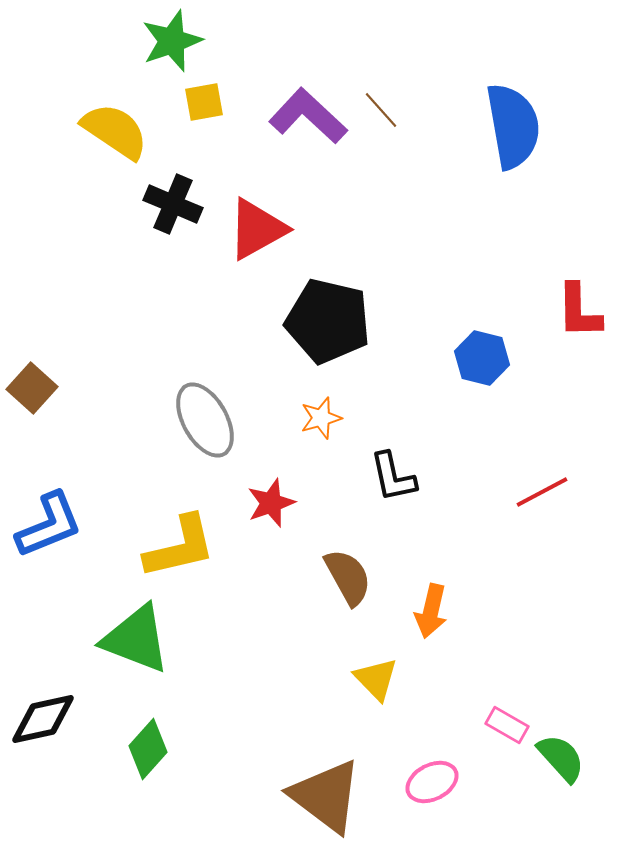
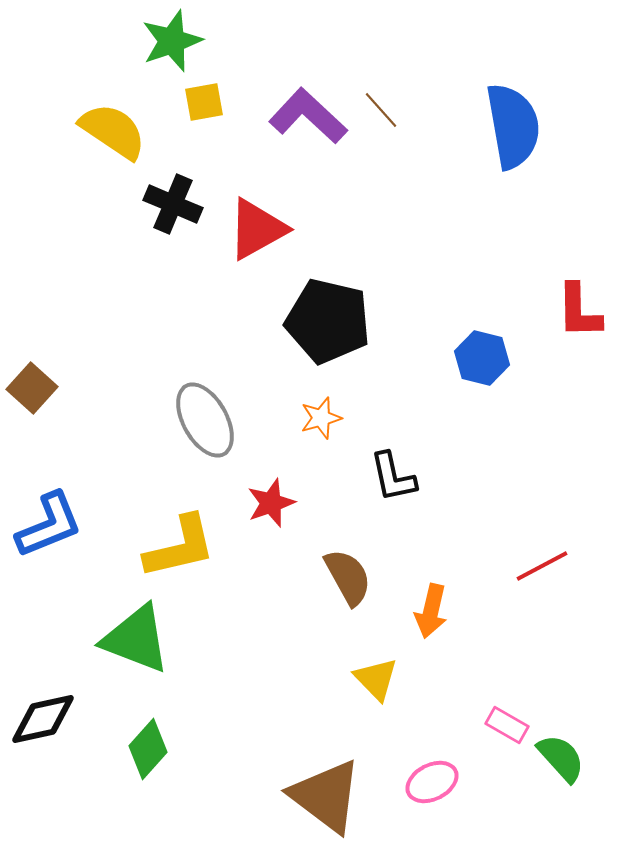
yellow semicircle: moved 2 px left
red line: moved 74 px down
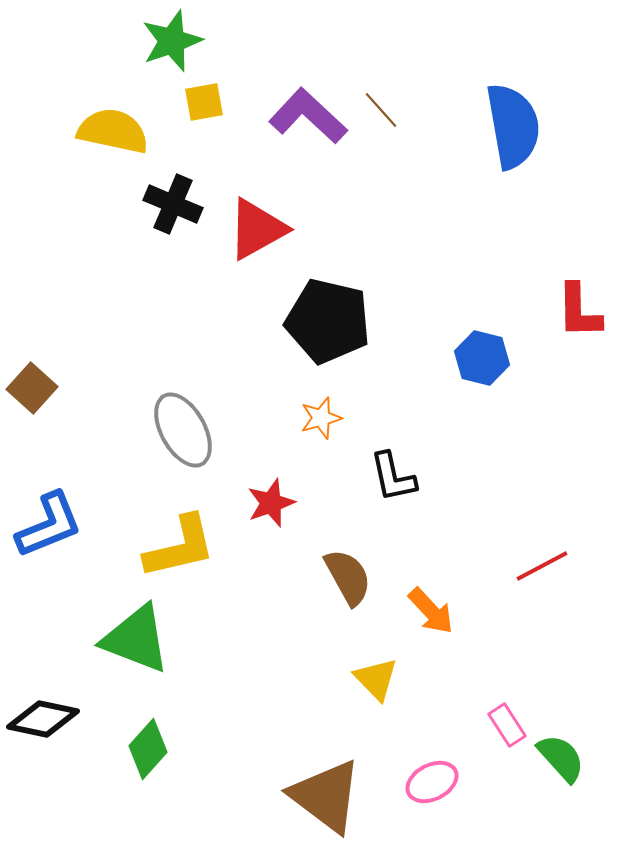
yellow semicircle: rotated 22 degrees counterclockwise
gray ellipse: moved 22 px left, 10 px down
orange arrow: rotated 56 degrees counterclockwise
black diamond: rotated 24 degrees clockwise
pink rectangle: rotated 27 degrees clockwise
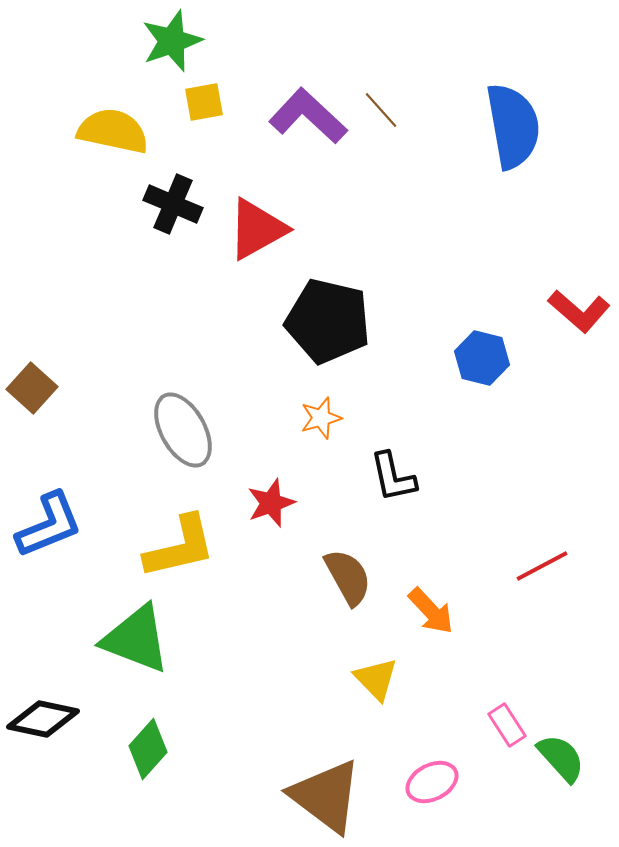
red L-shape: rotated 48 degrees counterclockwise
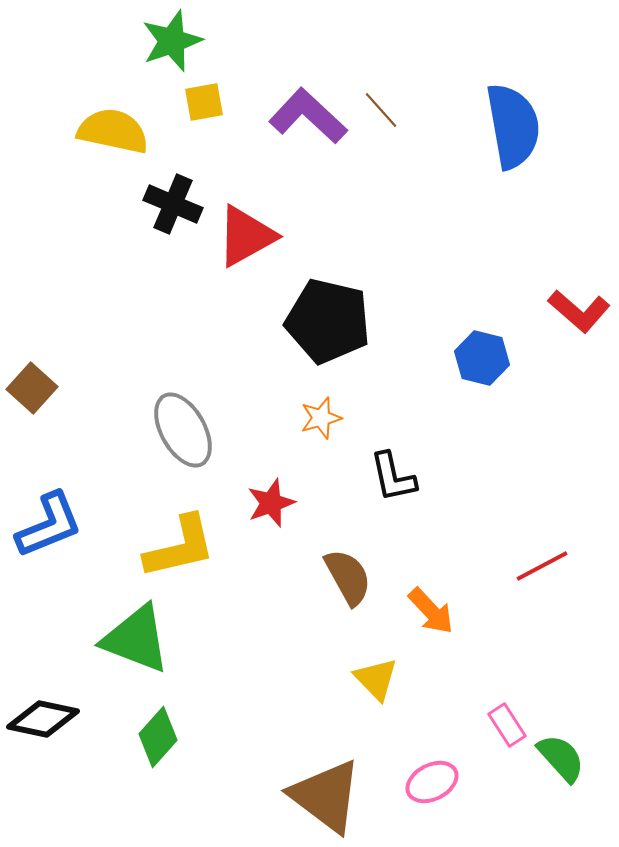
red triangle: moved 11 px left, 7 px down
green diamond: moved 10 px right, 12 px up
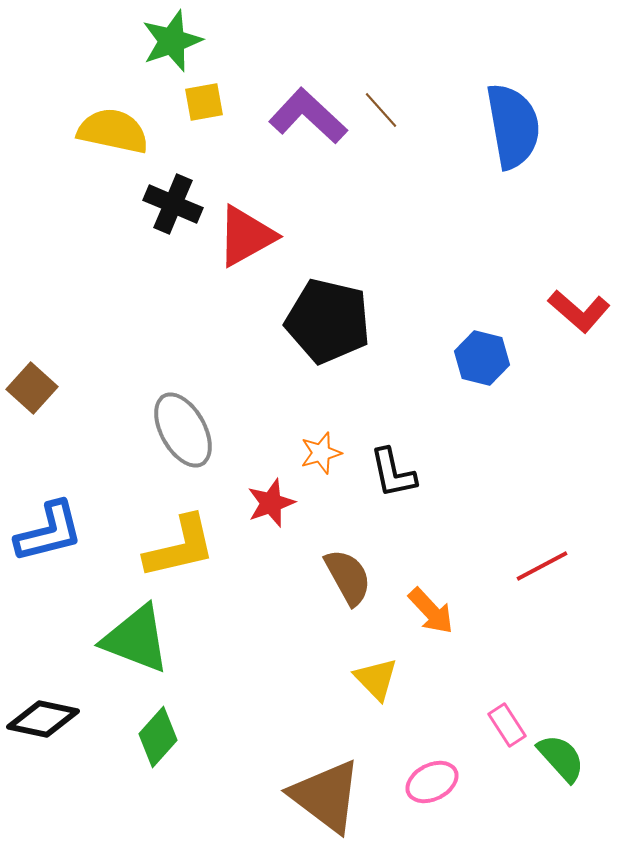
orange star: moved 35 px down
black L-shape: moved 4 px up
blue L-shape: moved 7 px down; rotated 8 degrees clockwise
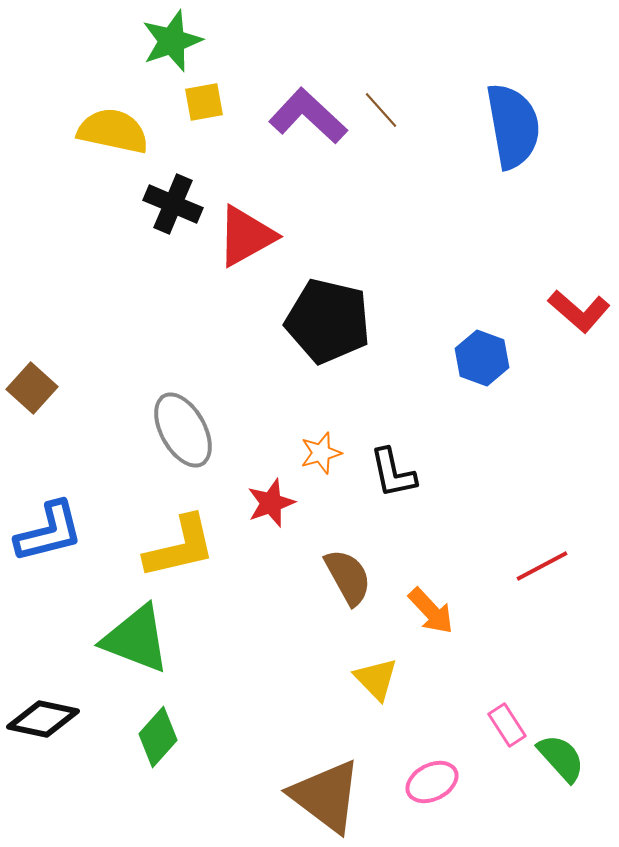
blue hexagon: rotated 6 degrees clockwise
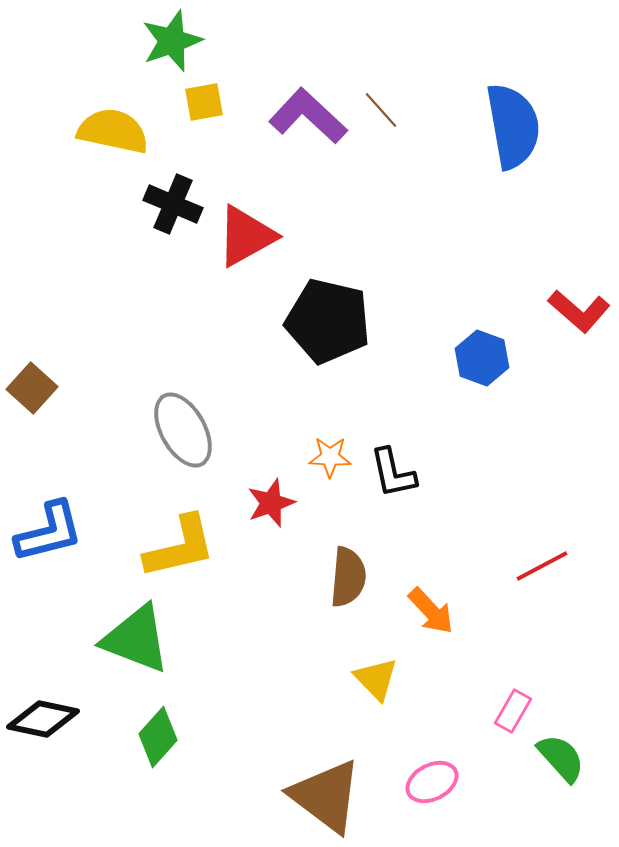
orange star: moved 9 px right, 4 px down; rotated 18 degrees clockwise
brown semicircle: rotated 34 degrees clockwise
pink rectangle: moved 6 px right, 14 px up; rotated 63 degrees clockwise
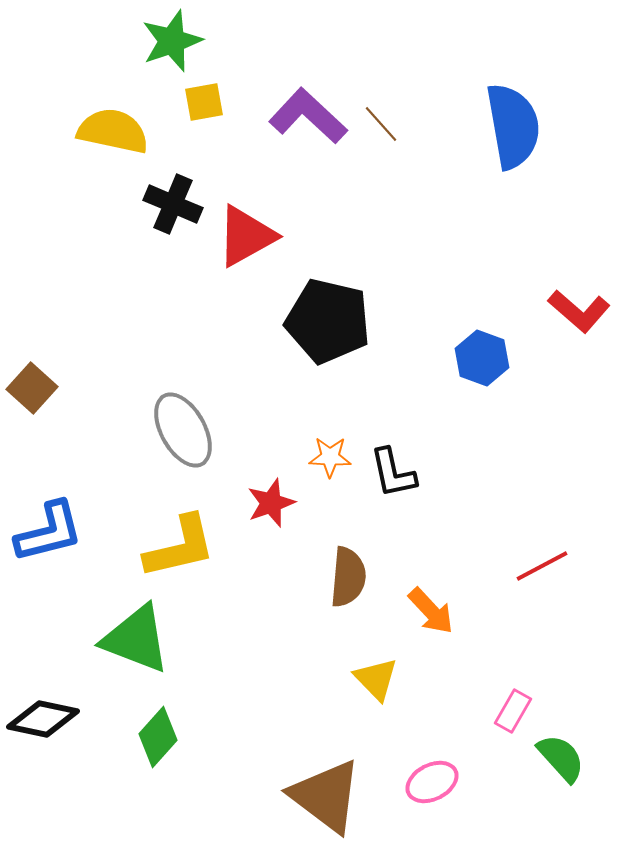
brown line: moved 14 px down
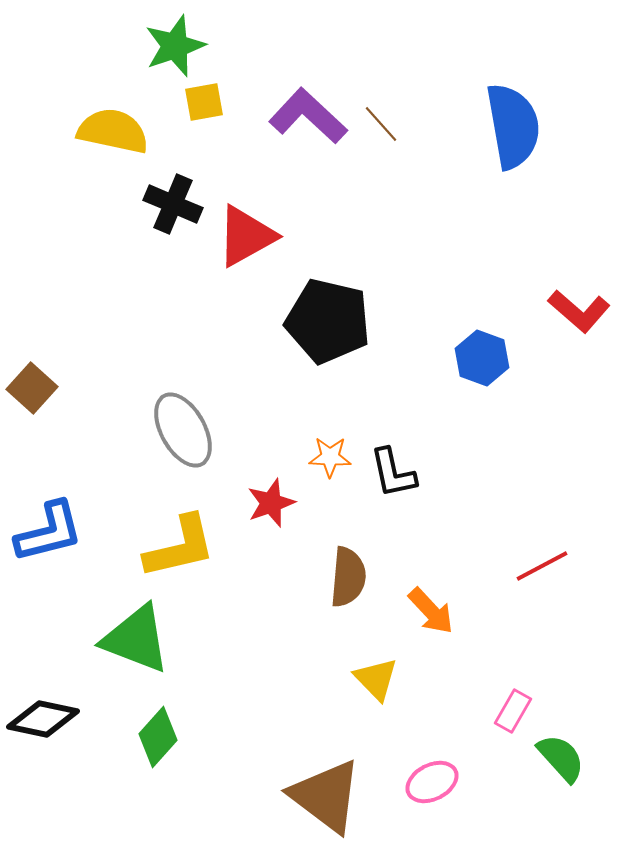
green star: moved 3 px right, 5 px down
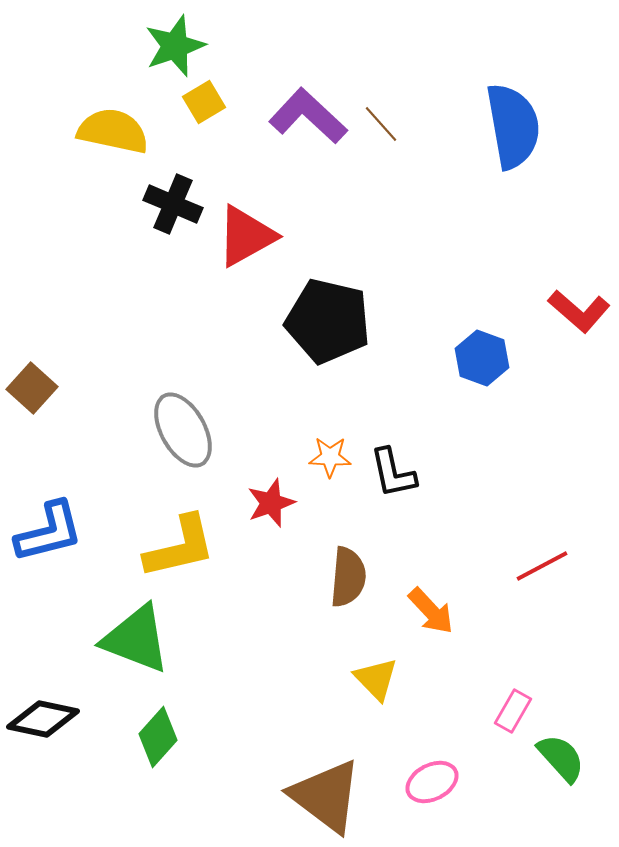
yellow square: rotated 21 degrees counterclockwise
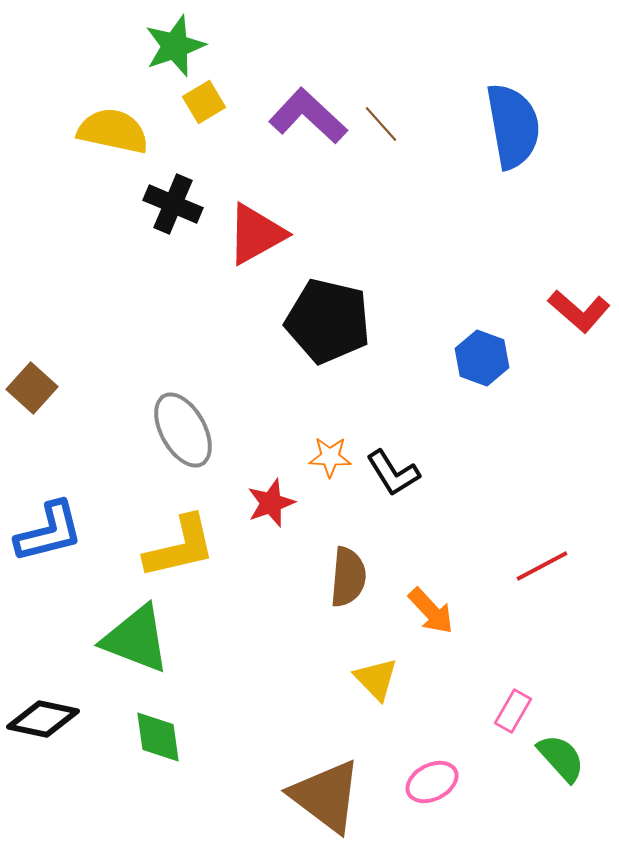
red triangle: moved 10 px right, 2 px up
black L-shape: rotated 20 degrees counterclockwise
green diamond: rotated 50 degrees counterclockwise
